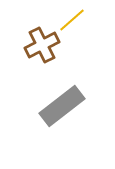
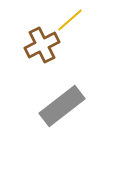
yellow line: moved 2 px left
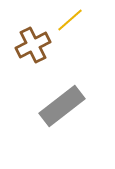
brown cross: moved 9 px left
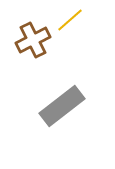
brown cross: moved 5 px up
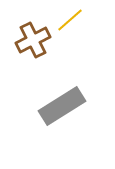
gray rectangle: rotated 6 degrees clockwise
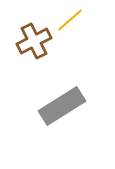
brown cross: moved 1 px right, 1 px down
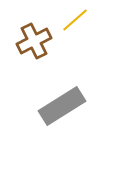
yellow line: moved 5 px right
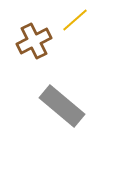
gray rectangle: rotated 72 degrees clockwise
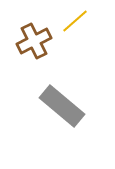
yellow line: moved 1 px down
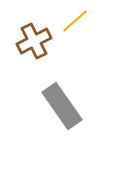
gray rectangle: rotated 15 degrees clockwise
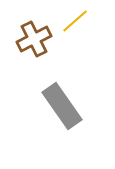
brown cross: moved 2 px up
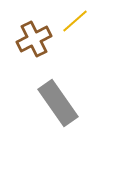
gray rectangle: moved 4 px left, 3 px up
